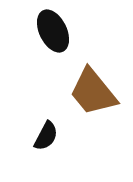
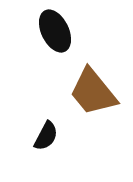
black ellipse: moved 2 px right
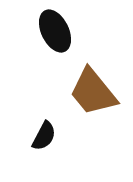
black semicircle: moved 2 px left
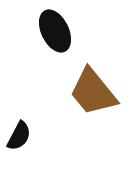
black semicircle: moved 25 px left
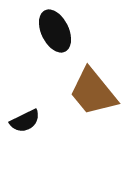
black semicircle: moved 6 px right, 15 px up; rotated 36 degrees clockwise
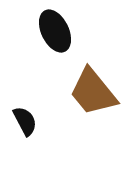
black semicircle: rotated 92 degrees counterclockwise
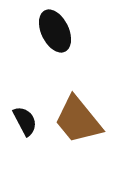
brown trapezoid: moved 15 px left, 28 px down
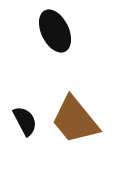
brown trapezoid: moved 3 px left
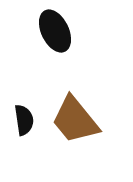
black semicircle: moved 1 px left, 1 px up; rotated 20 degrees clockwise
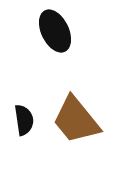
brown trapezoid: moved 1 px right
